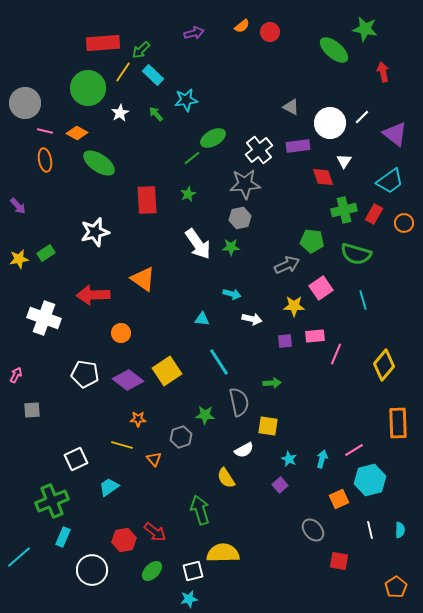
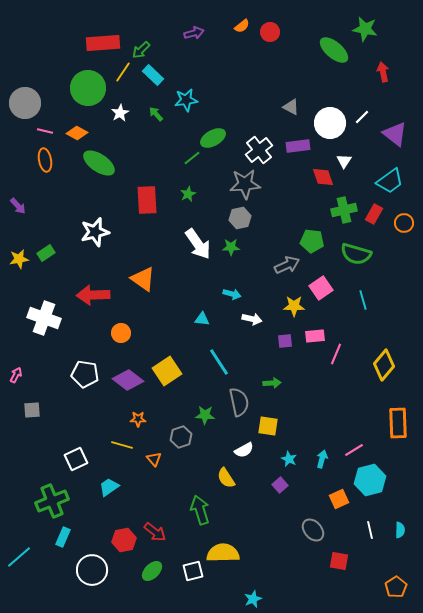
cyan star at (189, 599): moved 64 px right; rotated 12 degrees counterclockwise
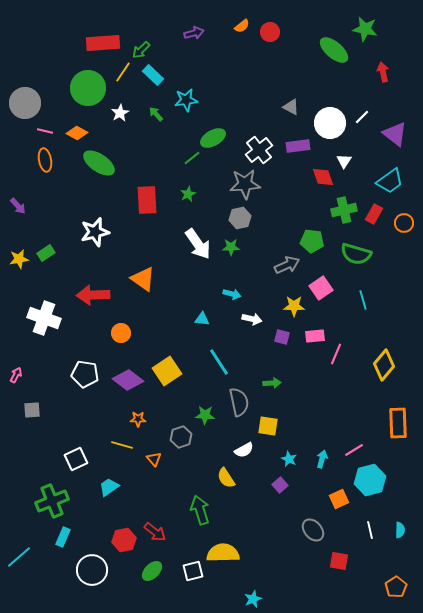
purple square at (285, 341): moved 3 px left, 4 px up; rotated 21 degrees clockwise
